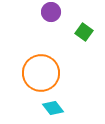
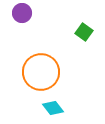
purple circle: moved 29 px left, 1 px down
orange circle: moved 1 px up
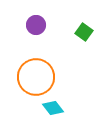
purple circle: moved 14 px right, 12 px down
orange circle: moved 5 px left, 5 px down
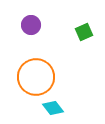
purple circle: moved 5 px left
green square: rotated 30 degrees clockwise
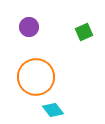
purple circle: moved 2 px left, 2 px down
cyan diamond: moved 2 px down
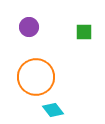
green square: rotated 24 degrees clockwise
